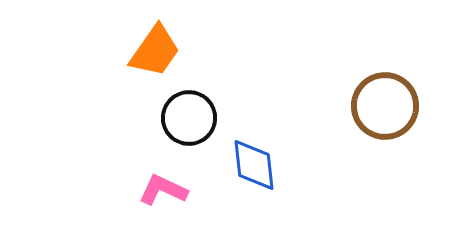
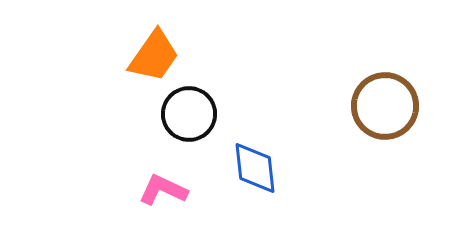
orange trapezoid: moved 1 px left, 5 px down
black circle: moved 4 px up
blue diamond: moved 1 px right, 3 px down
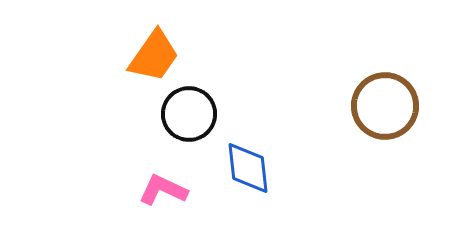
blue diamond: moved 7 px left
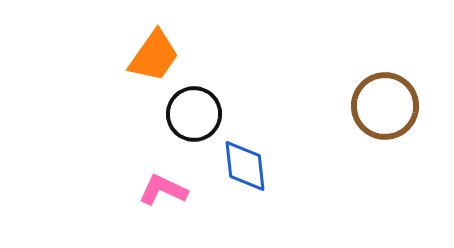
black circle: moved 5 px right
blue diamond: moved 3 px left, 2 px up
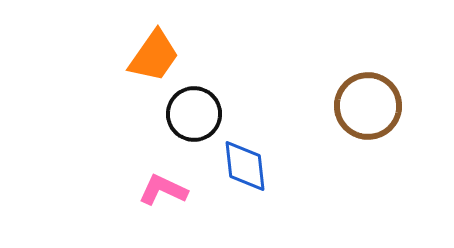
brown circle: moved 17 px left
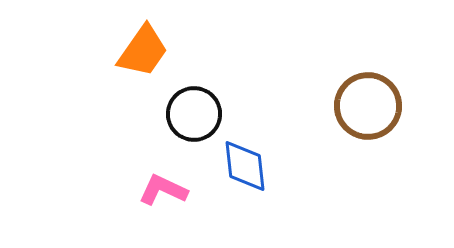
orange trapezoid: moved 11 px left, 5 px up
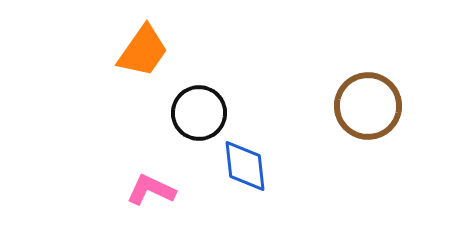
black circle: moved 5 px right, 1 px up
pink L-shape: moved 12 px left
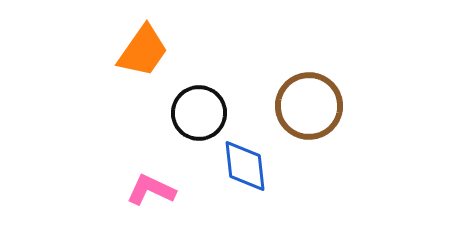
brown circle: moved 59 px left
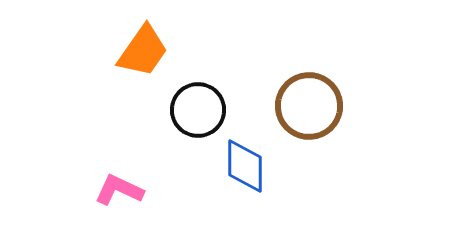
black circle: moved 1 px left, 3 px up
blue diamond: rotated 6 degrees clockwise
pink L-shape: moved 32 px left
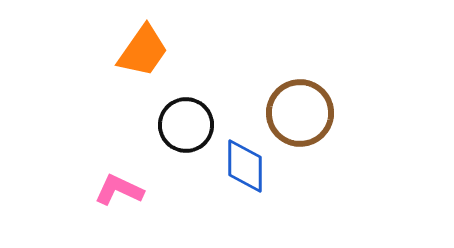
brown circle: moved 9 px left, 7 px down
black circle: moved 12 px left, 15 px down
